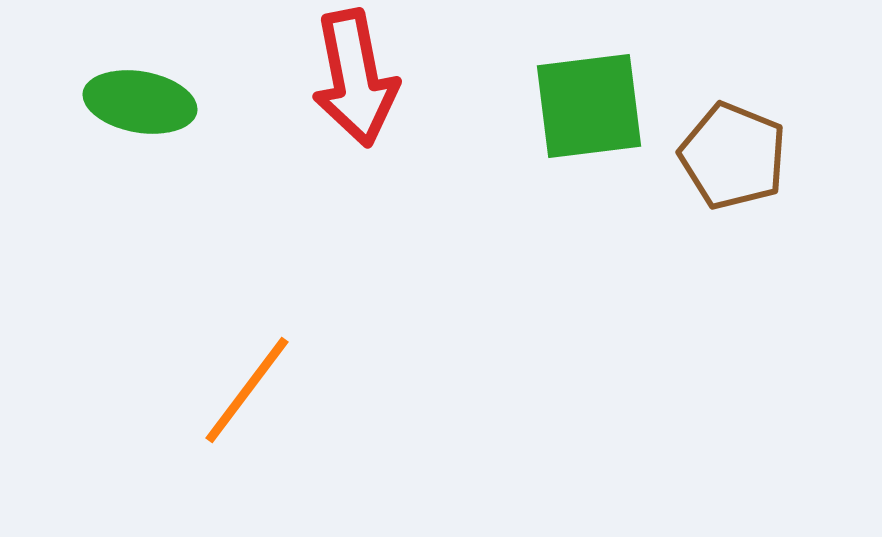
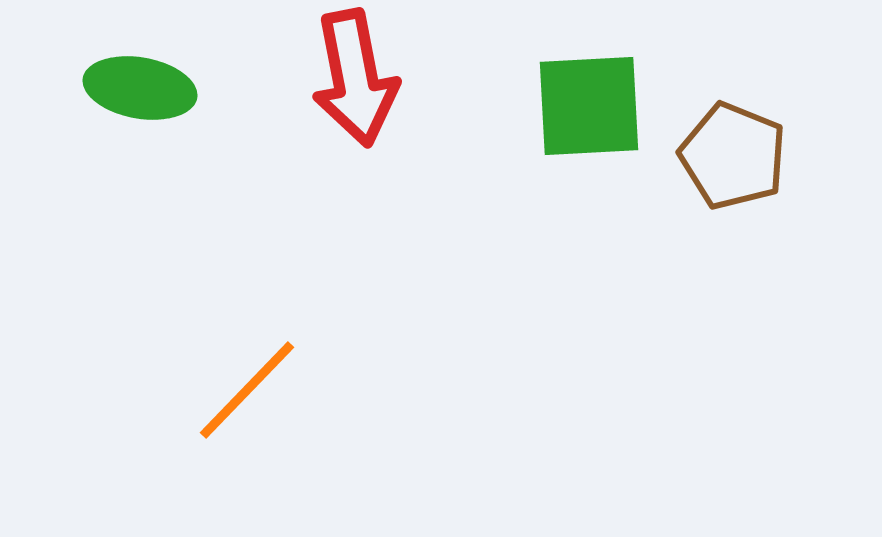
green ellipse: moved 14 px up
green square: rotated 4 degrees clockwise
orange line: rotated 7 degrees clockwise
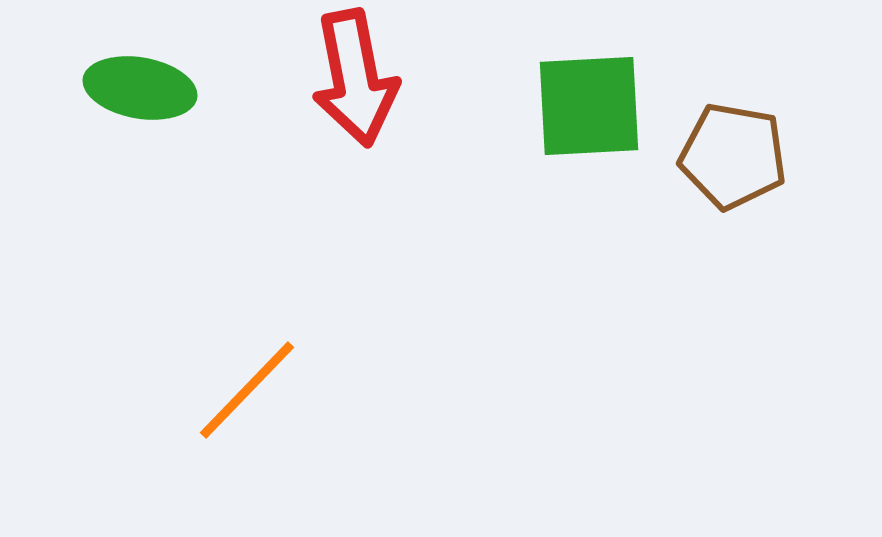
brown pentagon: rotated 12 degrees counterclockwise
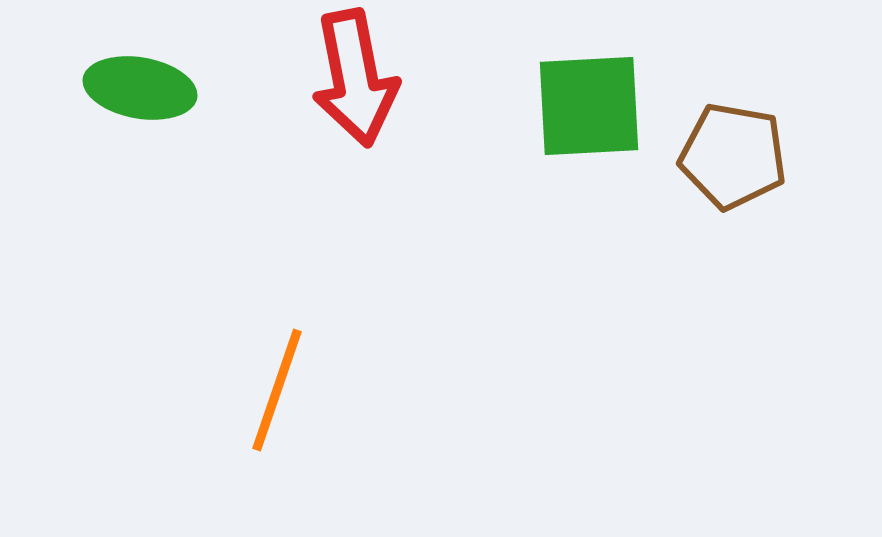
orange line: moved 30 px right; rotated 25 degrees counterclockwise
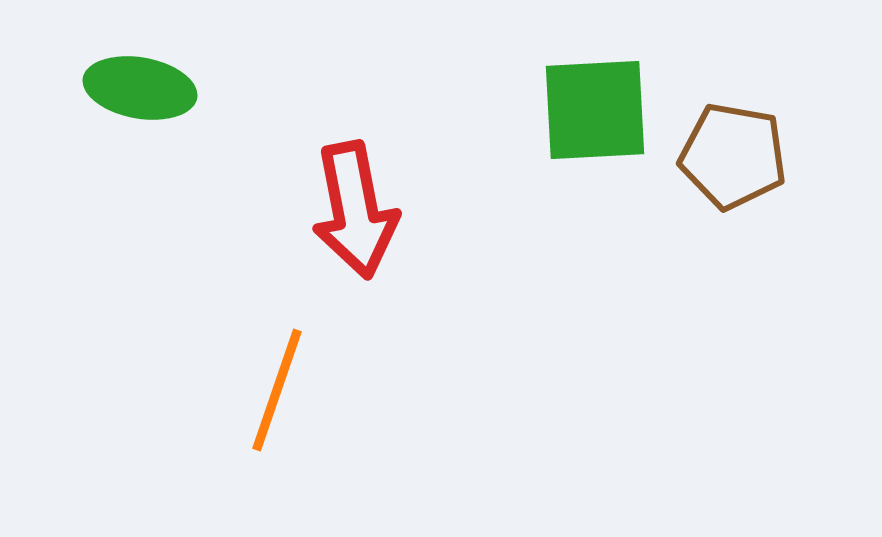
red arrow: moved 132 px down
green square: moved 6 px right, 4 px down
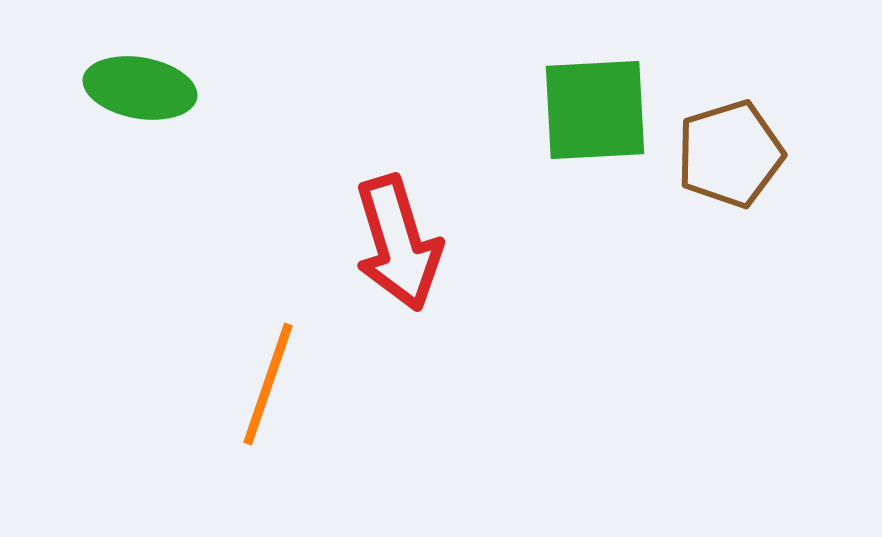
brown pentagon: moved 3 px left, 2 px up; rotated 27 degrees counterclockwise
red arrow: moved 43 px right, 33 px down; rotated 6 degrees counterclockwise
orange line: moved 9 px left, 6 px up
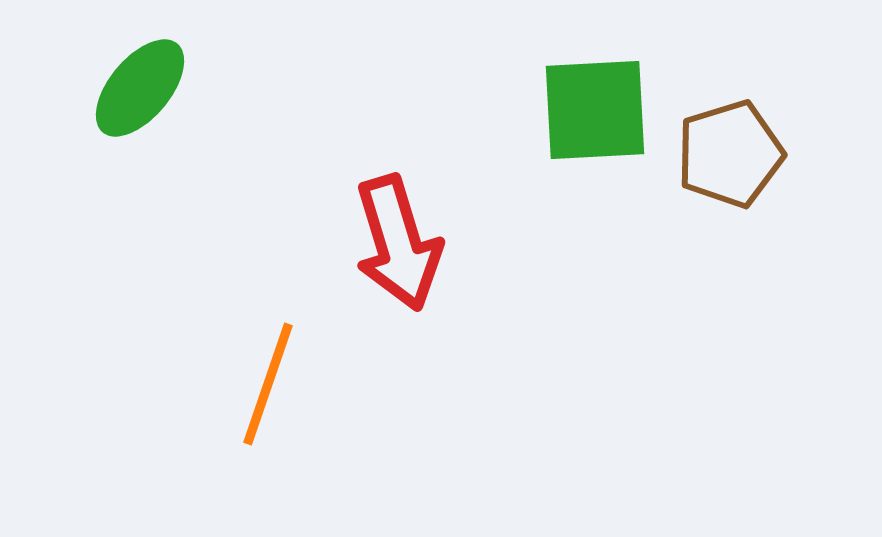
green ellipse: rotated 60 degrees counterclockwise
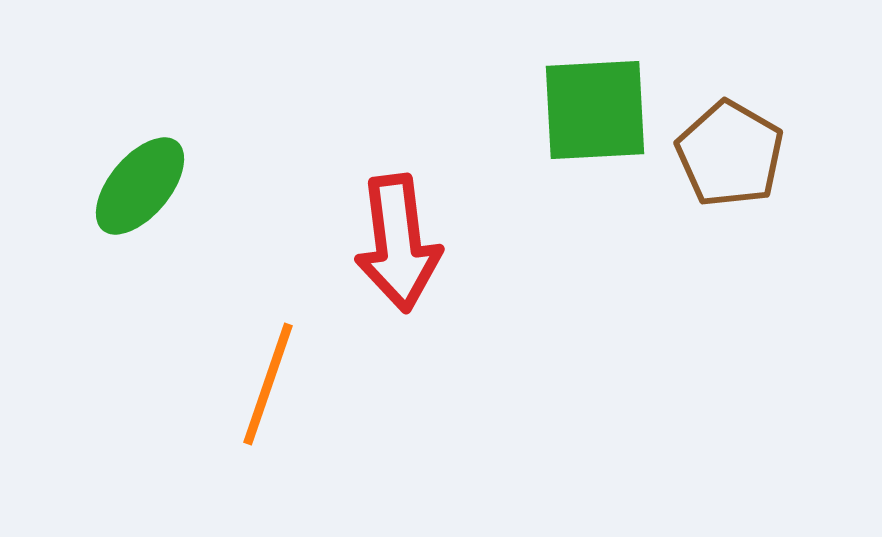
green ellipse: moved 98 px down
brown pentagon: rotated 25 degrees counterclockwise
red arrow: rotated 10 degrees clockwise
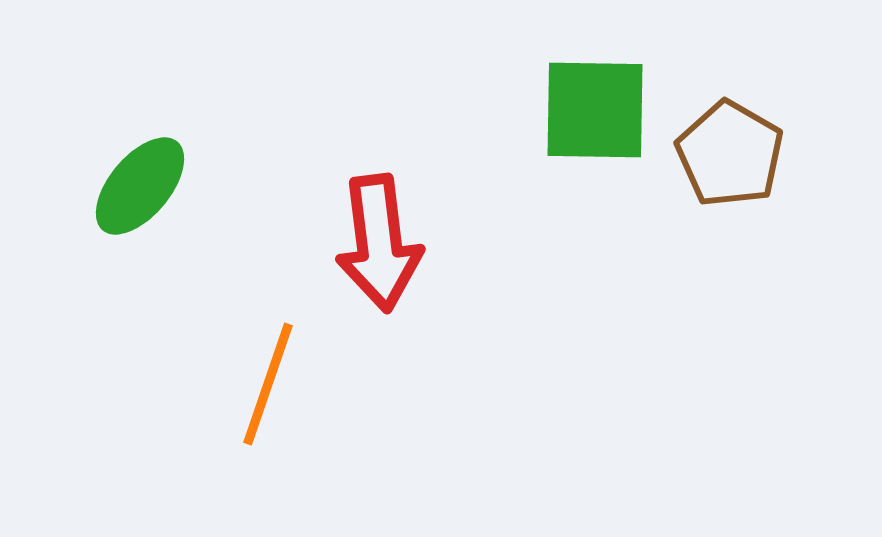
green square: rotated 4 degrees clockwise
red arrow: moved 19 px left
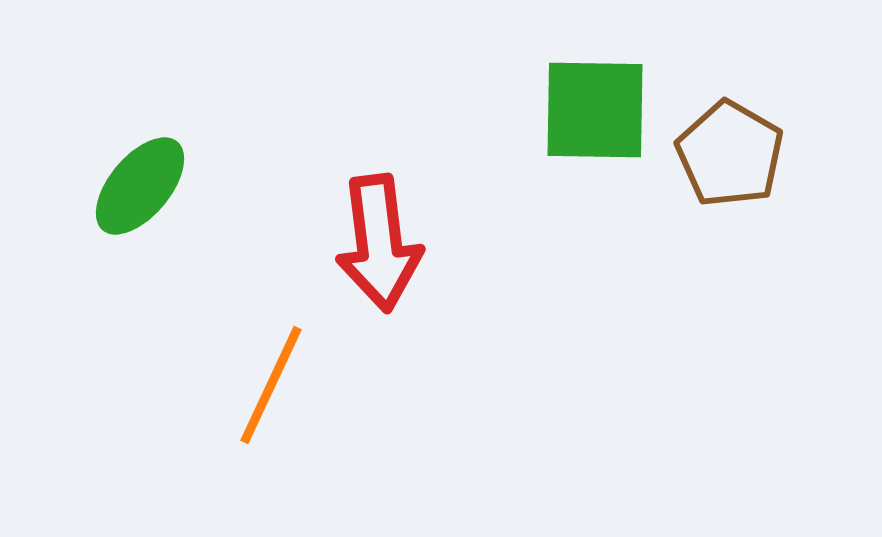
orange line: moved 3 px right, 1 px down; rotated 6 degrees clockwise
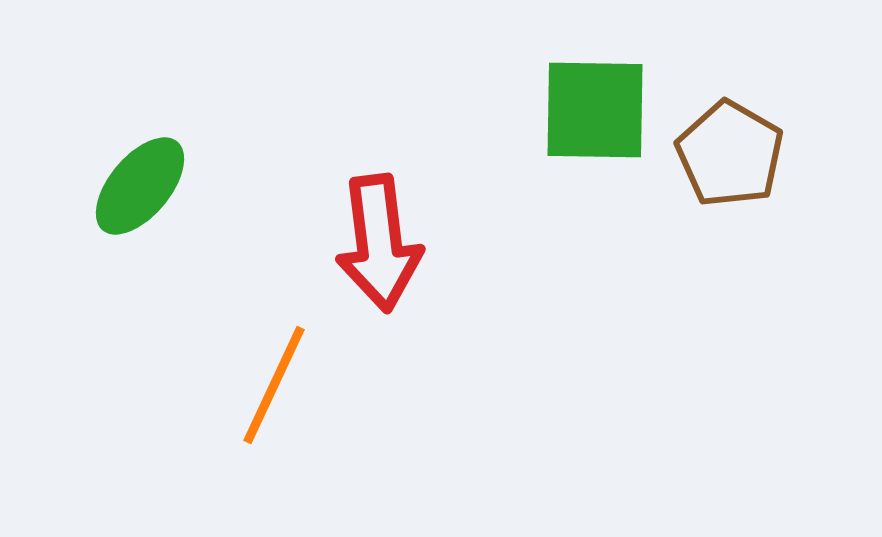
orange line: moved 3 px right
